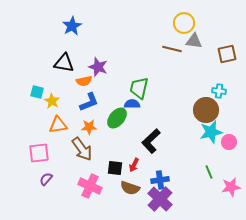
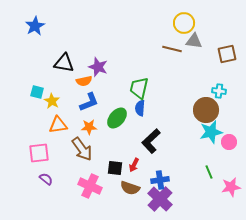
blue star: moved 37 px left
blue semicircle: moved 8 px right, 4 px down; rotated 84 degrees counterclockwise
purple semicircle: rotated 88 degrees clockwise
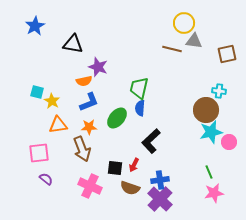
black triangle: moved 9 px right, 19 px up
brown arrow: rotated 15 degrees clockwise
pink star: moved 17 px left, 6 px down
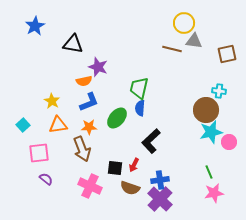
cyan square: moved 14 px left, 33 px down; rotated 32 degrees clockwise
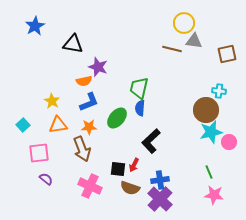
black square: moved 3 px right, 1 px down
pink star: moved 2 px down; rotated 18 degrees clockwise
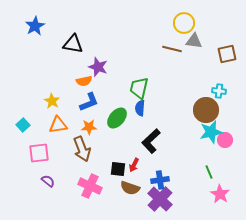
pink circle: moved 4 px left, 2 px up
purple semicircle: moved 2 px right, 2 px down
pink star: moved 6 px right, 1 px up; rotated 24 degrees clockwise
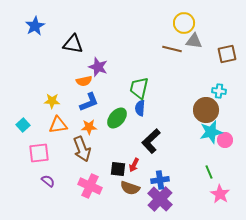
yellow star: rotated 28 degrees counterclockwise
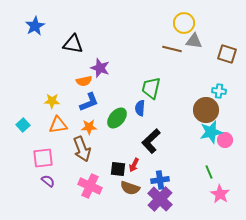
brown square: rotated 30 degrees clockwise
purple star: moved 2 px right, 1 px down
green trapezoid: moved 12 px right
pink square: moved 4 px right, 5 px down
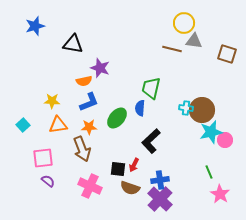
blue star: rotated 12 degrees clockwise
cyan cross: moved 33 px left, 17 px down
brown circle: moved 4 px left
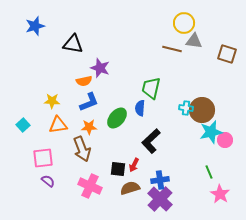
brown semicircle: rotated 144 degrees clockwise
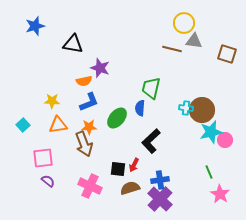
brown arrow: moved 2 px right, 5 px up
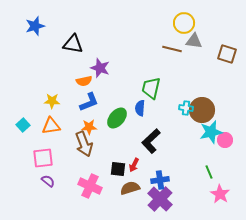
orange triangle: moved 7 px left, 1 px down
